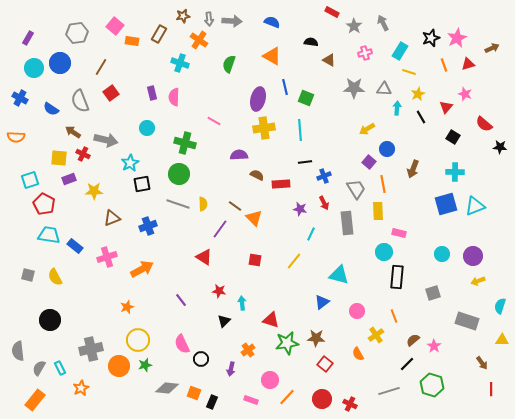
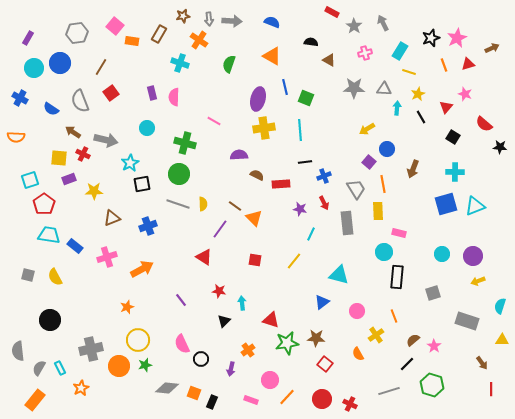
red pentagon at (44, 204): rotated 10 degrees clockwise
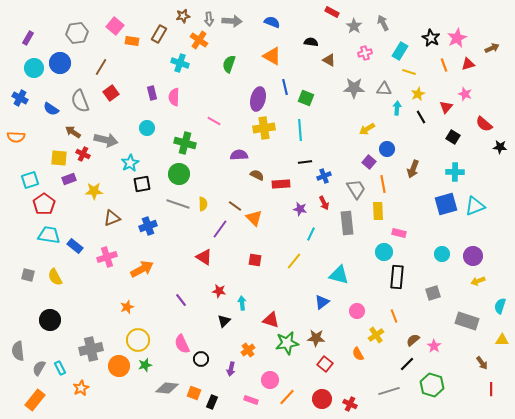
black star at (431, 38): rotated 24 degrees counterclockwise
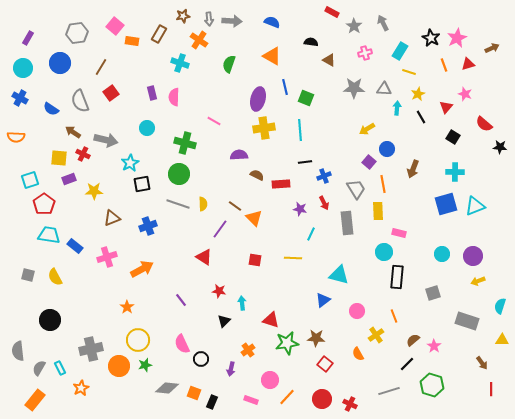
cyan circle at (34, 68): moved 11 px left
yellow line at (294, 261): moved 1 px left, 3 px up; rotated 54 degrees clockwise
blue triangle at (322, 302): moved 1 px right, 2 px up
orange star at (127, 307): rotated 16 degrees counterclockwise
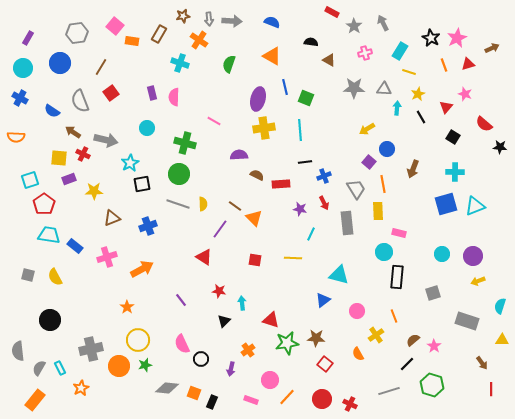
blue semicircle at (51, 109): moved 1 px right, 2 px down
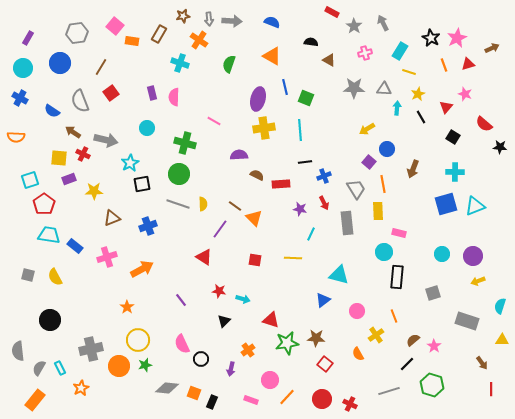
cyan arrow at (242, 303): moved 1 px right, 4 px up; rotated 112 degrees clockwise
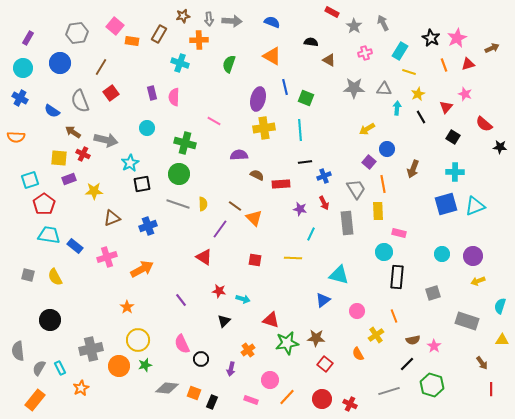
orange cross at (199, 40): rotated 36 degrees counterclockwise
brown semicircle at (413, 340): rotated 152 degrees counterclockwise
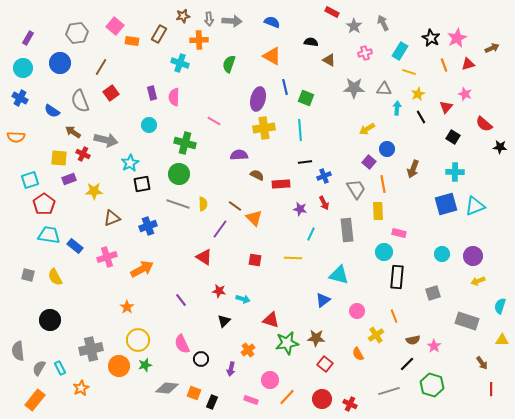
cyan circle at (147, 128): moved 2 px right, 3 px up
gray rectangle at (347, 223): moved 7 px down
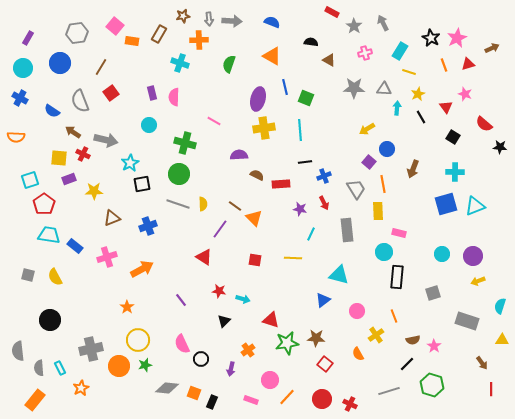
red triangle at (446, 107): rotated 16 degrees counterclockwise
gray semicircle at (39, 368): rotated 35 degrees counterclockwise
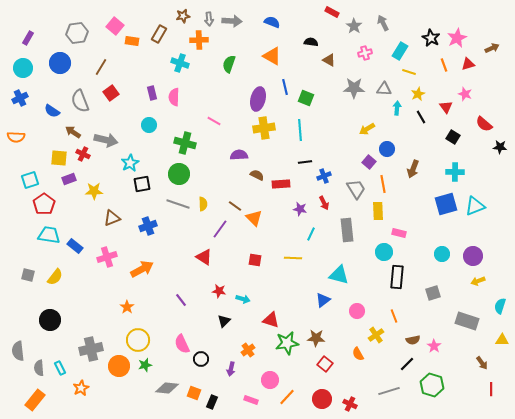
blue cross at (20, 98): rotated 35 degrees clockwise
yellow semicircle at (55, 277): rotated 114 degrees counterclockwise
